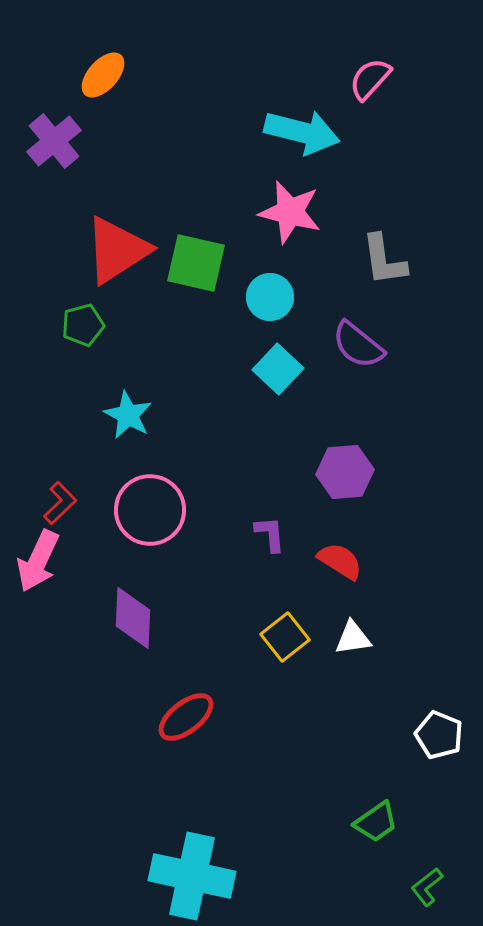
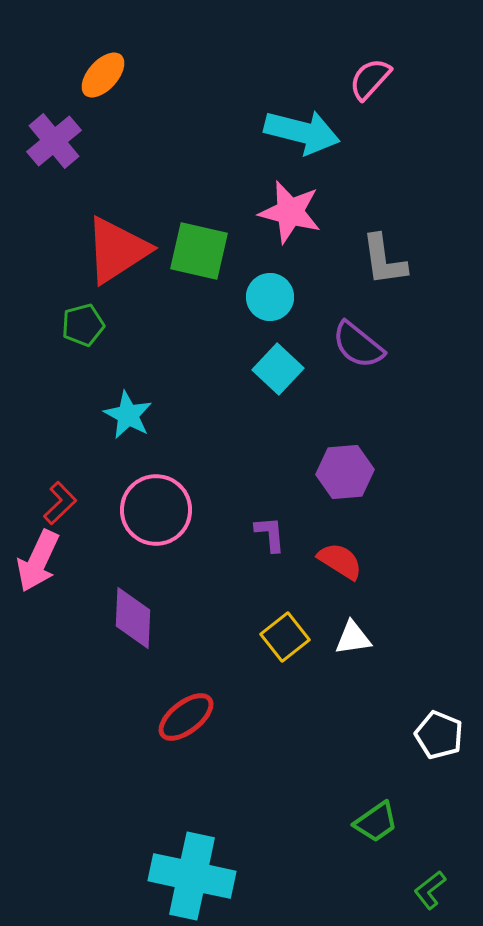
green square: moved 3 px right, 12 px up
pink circle: moved 6 px right
green L-shape: moved 3 px right, 3 px down
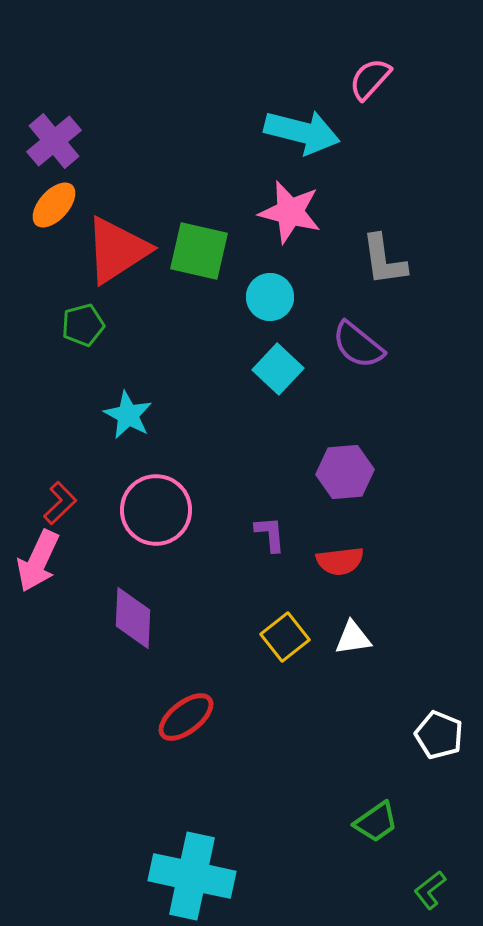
orange ellipse: moved 49 px left, 130 px down
red semicircle: rotated 141 degrees clockwise
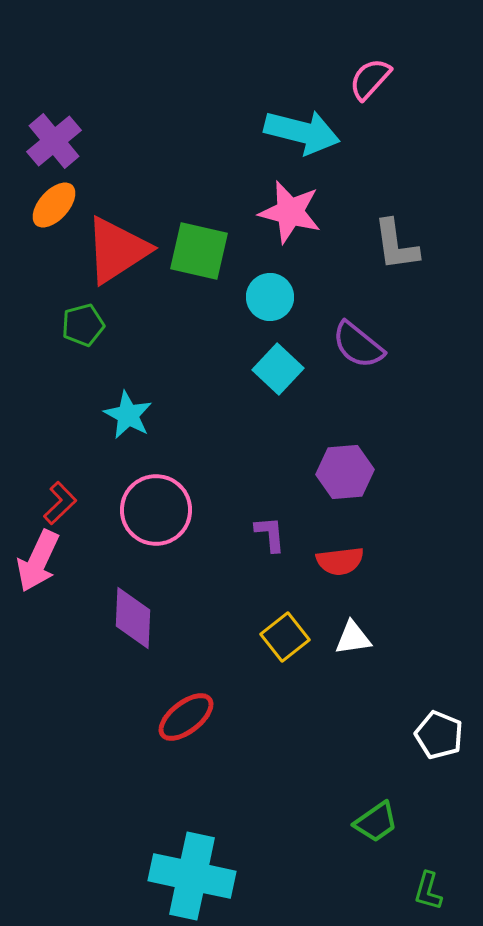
gray L-shape: moved 12 px right, 15 px up
green L-shape: moved 2 px left, 1 px down; rotated 36 degrees counterclockwise
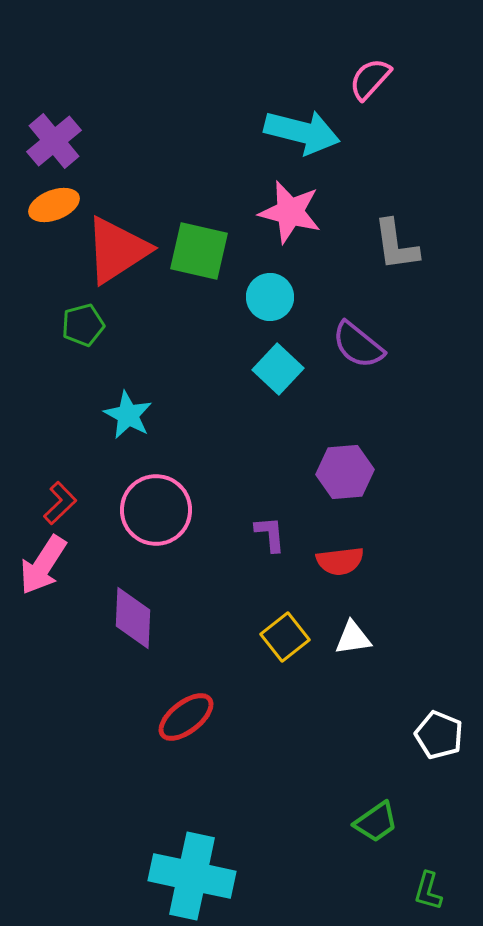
orange ellipse: rotated 27 degrees clockwise
pink arrow: moved 5 px right, 4 px down; rotated 8 degrees clockwise
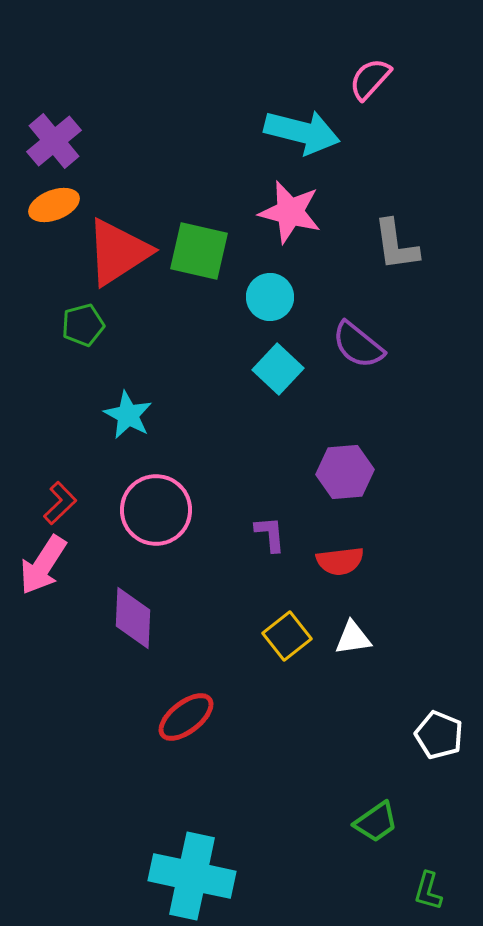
red triangle: moved 1 px right, 2 px down
yellow square: moved 2 px right, 1 px up
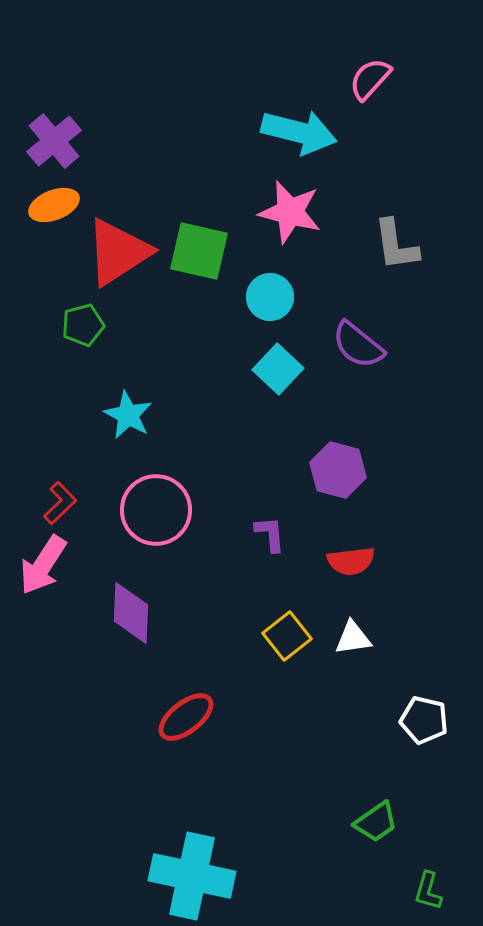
cyan arrow: moved 3 px left
purple hexagon: moved 7 px left, 2 px up; rotated 20 degrees clockwise
red semicircle: moved 11 px right
purple diamond: moved 2 px left, 5 px up
white pentagon: moved 15 px left, 15 px up; rotated 9 degrees counterclockwise
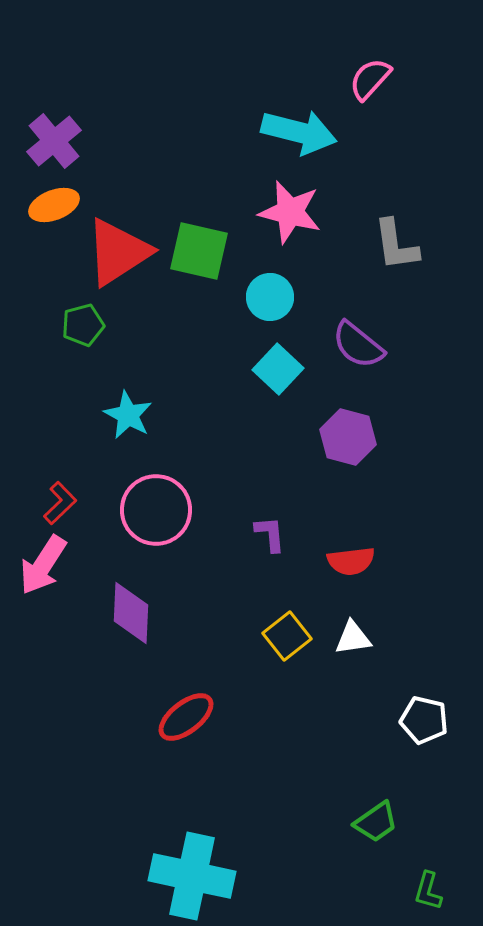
purple hexagon: moved 10 px right, 33 px up
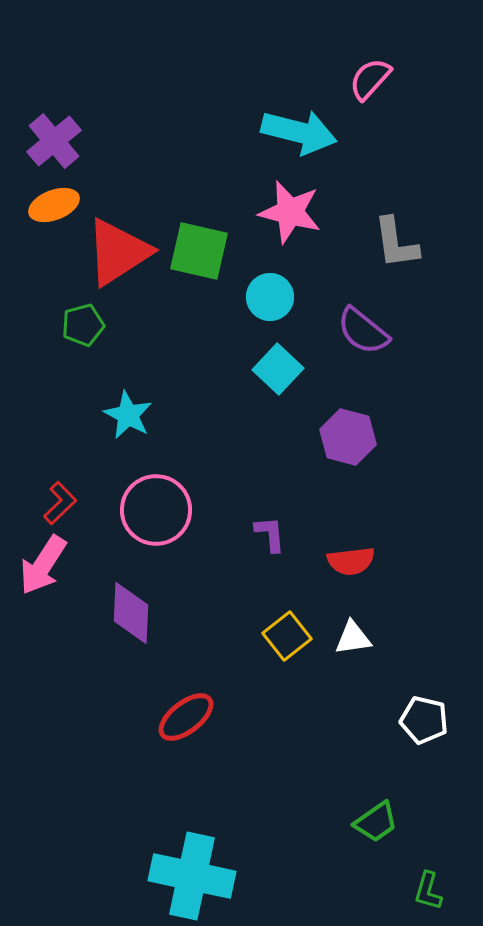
gray L-shape: moved 2 px up
purple semicircle: moved 5 px right, 14 px up
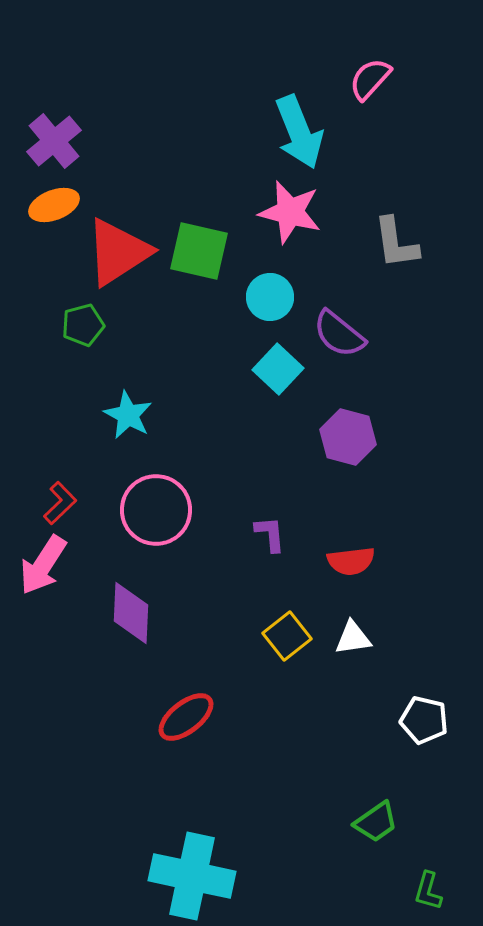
cyan arrow: rotated 54 degrees clockwise
purple semicircle: moved 24 px left, 3 px down
